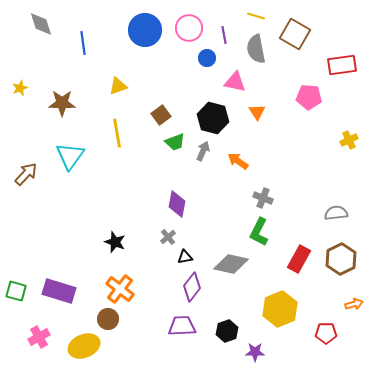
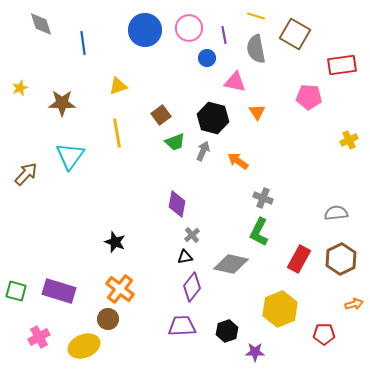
gray cross at (168, 237): moved 24 px right, 2 px up
red pentagon at (326, 333): moved 2 px left, 1 px down
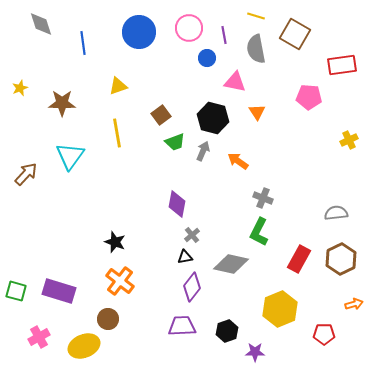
blue circle at (145, 30): moved 6 px left, 2 px down
orange cross at (120, 289): moved 8 px up
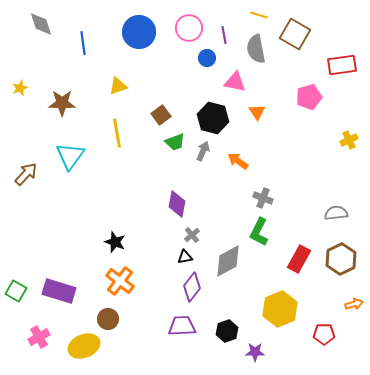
yellow line at (256, 16): moved 3 px right, 1 px up
pink pentagon at (309, 97): rotated 20 degrees counterclockwise
gray diamond at (231, 264): moved 3 px left, 3 px up; rotated 40 degrees counterclockwise
green square at (16, 291): rotated 15 degrees clockwise
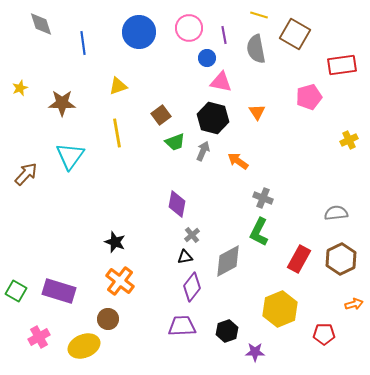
pink triangle at (235, 82): moved 14 px left
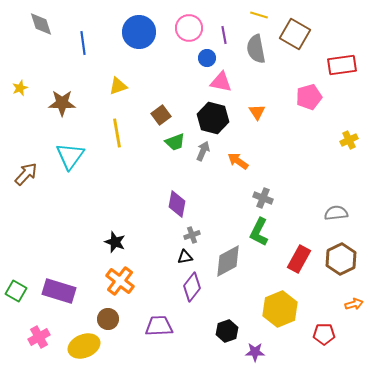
gray cross at (192, 235): rotated 21 degrees clockwise
purple trapezoid at (182, 326): moved 23 px left
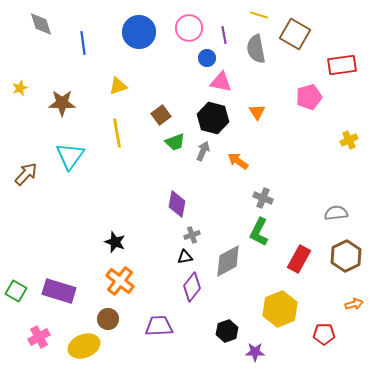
brown hexagon at (341, 259): moved 5 px right, 3 px up
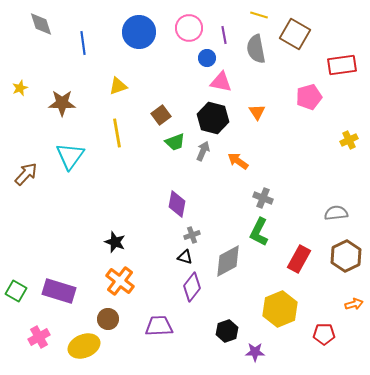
black triangle at (185, 257): rotated 28 degrees clockwise
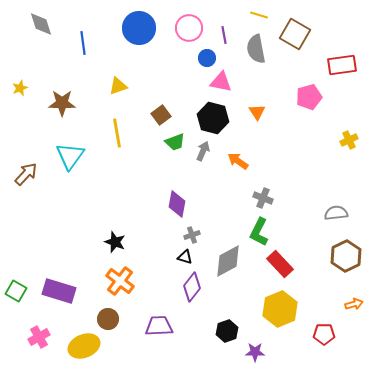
blue circle at (139, 32): moved 4 px up
red rectangle at (299, 259): moved 19 px left, 5 px down; rotated 72 degrees counterclockwise
